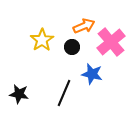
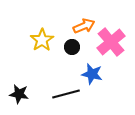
black line: moved 2 px right, 1 px down; rotated 52 degrees clockwise
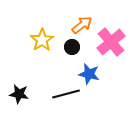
orange arrow: moved 2 px left, 1 px up; rotated 15 degrees counterclockwise
blue star: moved 3 px left
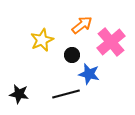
yellow star: rotated 10 degrees clockwise
black circle: moved 8 px down
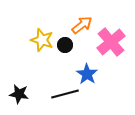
yellow star: rotated 30 degrees counterclockwise
black circle: moved 7 px left, 10 px up
blue star: moved 2 px left; rotated 20 degrees clockwise
black line: moved 1 px left
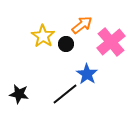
yellow star: moved 1 px right, 4 px up; rotated 15 degrees clockwise
black circle: moved 1 px right, 1 px up
black line: rotated 24 degrees counterclockwise
